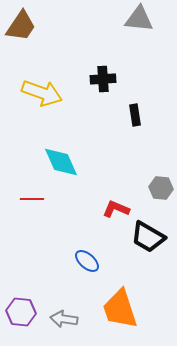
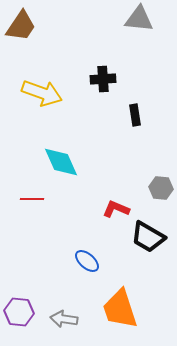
purple hexagon: moved 2 px left
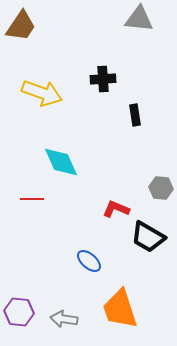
blue ellipse: moved 2 px right
